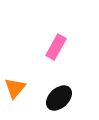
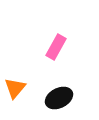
black ellipse: rotated 16 degrees clockwise
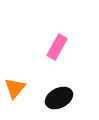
pink rectangle: moved 1 px right
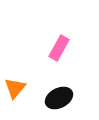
pink rectangle: moved 2 px right, 1 px down
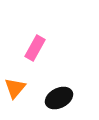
pink rectangle: moved 24 px left
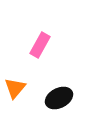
pink rectangle: moved 5 px right, 3 px up
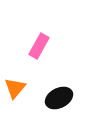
pink rectangle: moved 1 px left, 1 px down
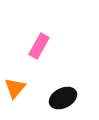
black ellipse: moved 4 px right
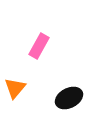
black ellipse: moved 6 px right
